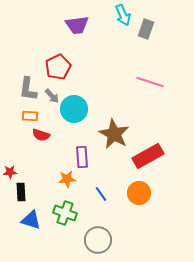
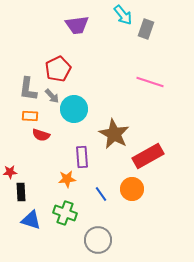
cyan arrow: rotated 15 degrees counterclockwise
red pentagon: moved 2 px down
orange circle: moved 7 px left, 4 px up
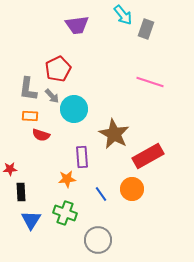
red star: moved 3 px up
blue triangle: rotated 45 degrees clockwise
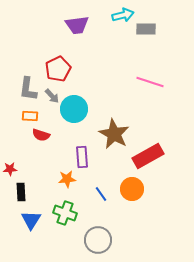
cyan arrow: rotated 65 degrees counterclockwise
gray rectangle: rotated 72 degrees clockwise
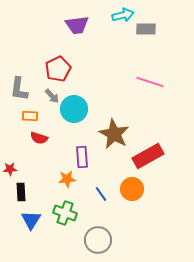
gray L-shape: moved 9 px left
red semicircle: moved 2 px left, 3 px down
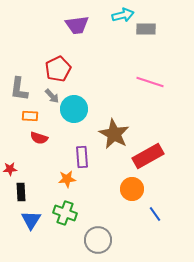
blue line: moved 54 px right, 20 px down
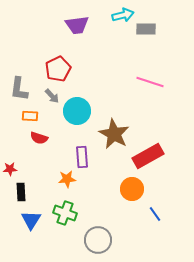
cyan circle: moved 3 px right, 2 px down
